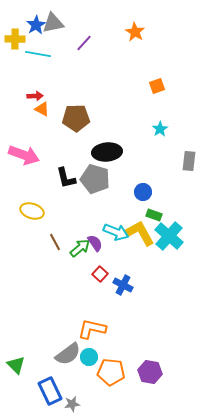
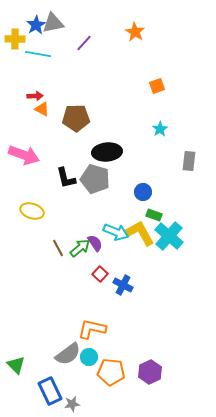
brown line: moved 3 px right, 6 px down
purple hexagon: rotated 25 degrees clockwise
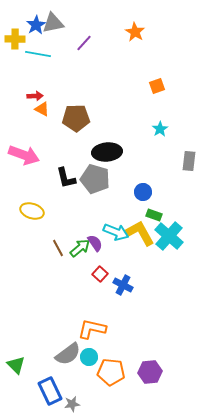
purple hexagon: rotated 20 degrees clockwise
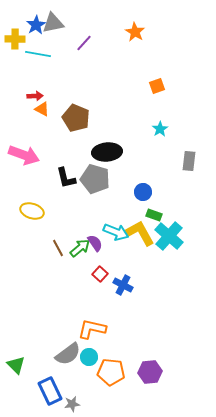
brown pentagon: rotated 24 degrees clockwise
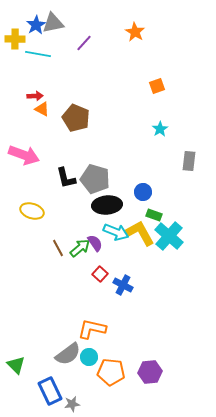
black ellipse: moved 53 px down
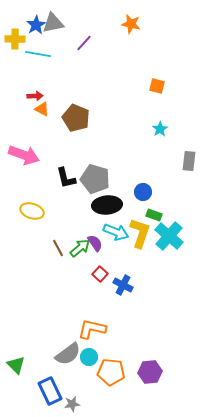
orange star: moved 4 px left, 8 px up; rotated 18 degrees counterclockwise
orange square: rotated 35 degrees clockwise
yellow L-shape: rotated 48 degrees clockwise
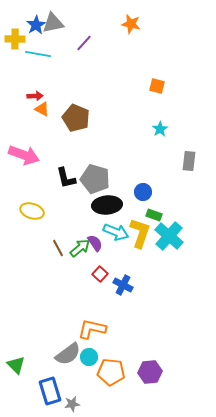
blue rectangle: rotated 8 degrees clockwise
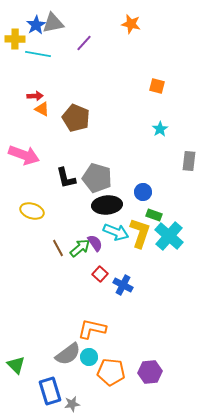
gray pentagon: moved 2 px right, 1 px up
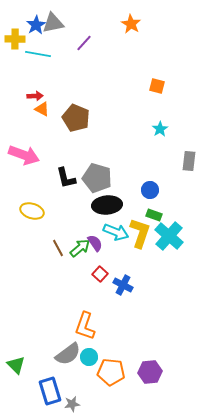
orange star: rotated 18 degrees clockwise
blue circle: moved 7 px right, 2 px up
orange L-shape: moved 7 px left, 3 px up; rotated 84 degrees counterclockwise
